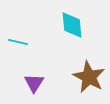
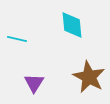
cyan line: moved 1 px left, 3 px up
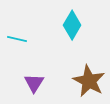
cyan diamond: rotated 36 degrees clockwise
brown star: moved 4 px down
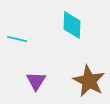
cyan diamond: rotated 28 degrees counterclockwise
purple triangle: moved 2 px right, 2 px up
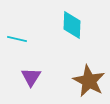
purple triangle: moved 5 px left, 4 px up
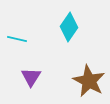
cyan diamond: moved 3 px left, 2 px down; rotated 32 degrees clockwise
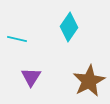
brown star: rotated 16 degrees clockwise
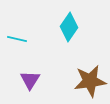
purple triangle: moved 1 px left, 3 px down
brown star: moved 1 px right; rotated 20 degrees clockwise
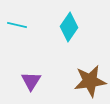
cyan line: moved 14 px up
purple triangle: moved 1 px right, 1 px down
